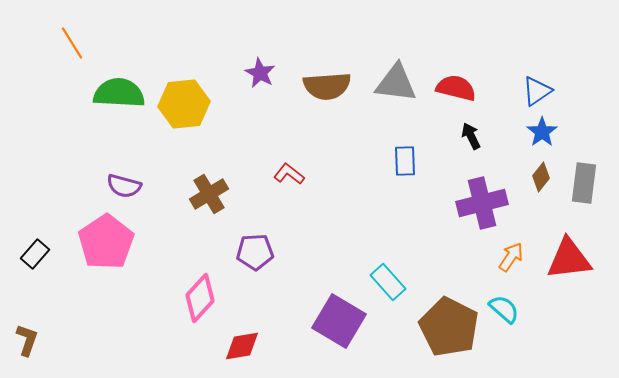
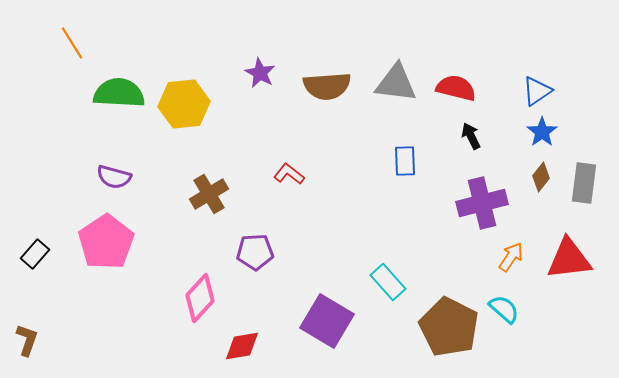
purple semicircle: moved 10 px left, 9 px up
purple square: moved 12 px left
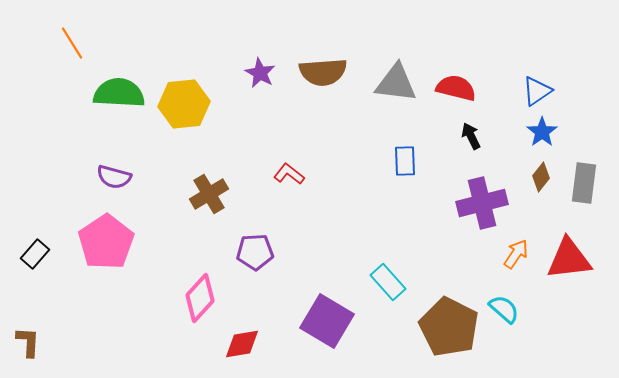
brown semicircle: moved 4 px left, 14 px up
orange arrow: moved 5 px right, 3 px up
brown L-shape: moved 1 px right, 2 px down; rotated 16 degrees counterclockwise
red diamond: moved 2 px up
